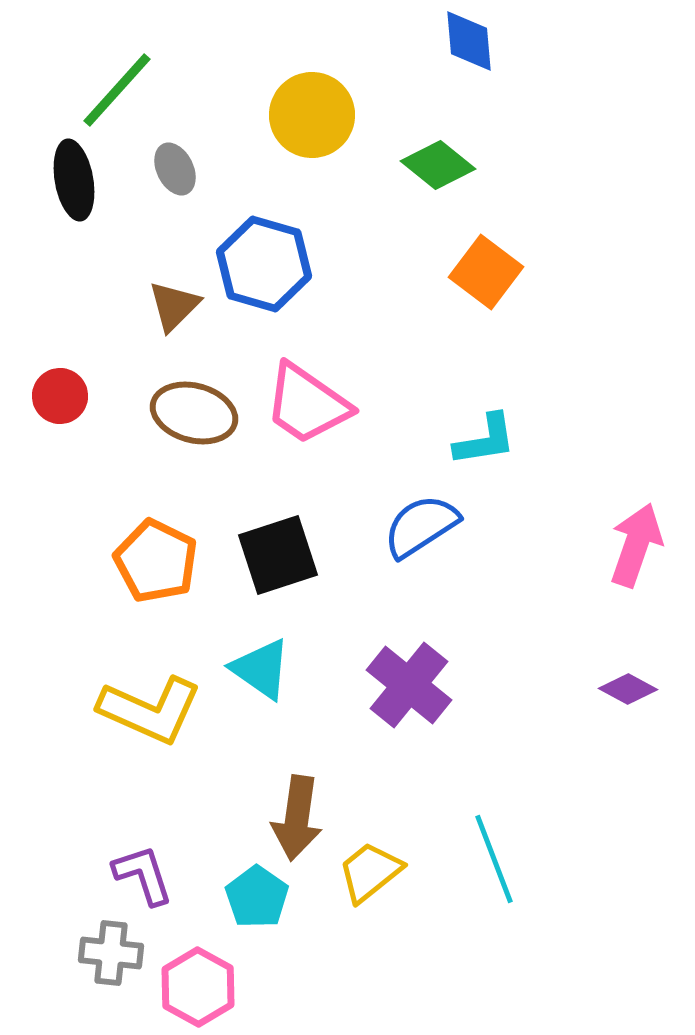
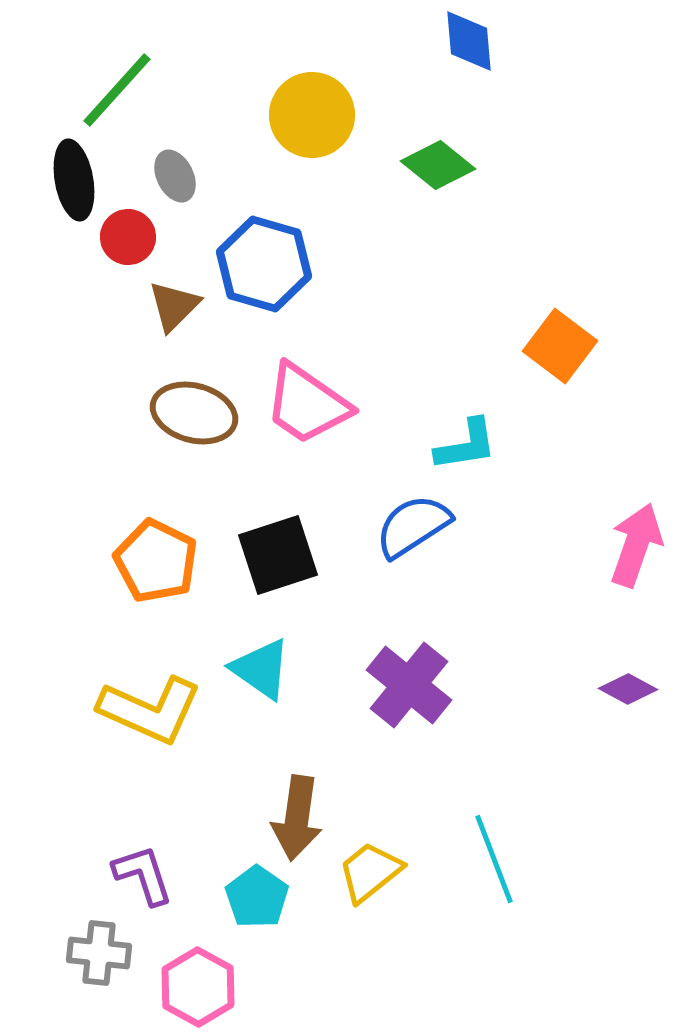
gray ellipse: moved 7 px down
orange square: moved 74 px right, 74 px down
red circle: moved 68 px right, 159 px up
cyan L-shape: moved 19 px left, 5 px down
blue semicircle: moved 8 px left
gray cross: moved 12 px left
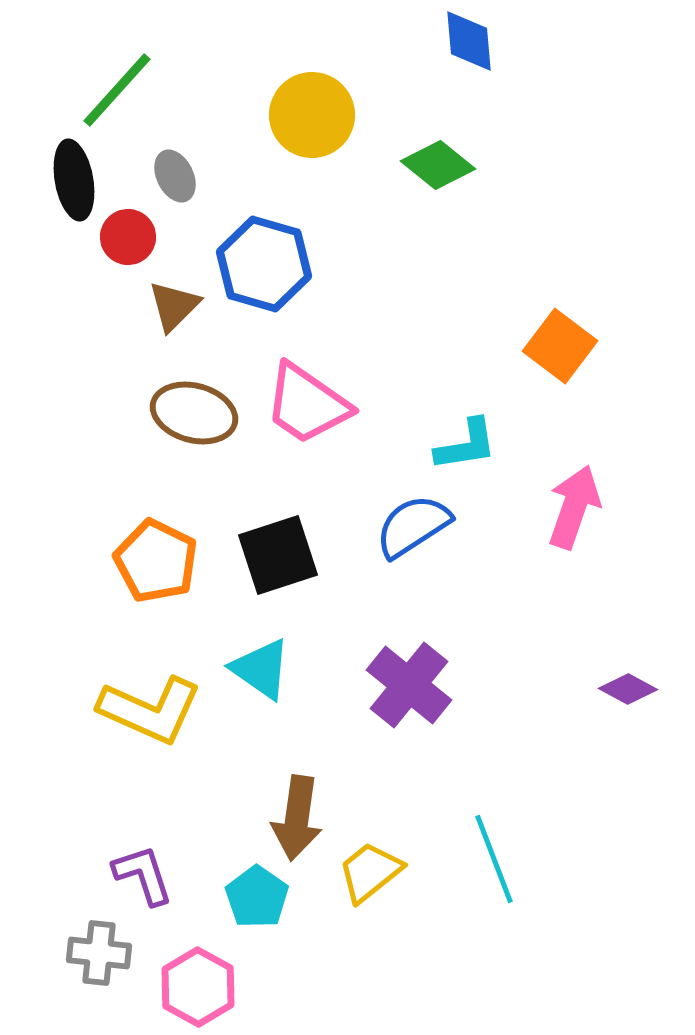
pink arrow: moved 62 px left, 38 px up
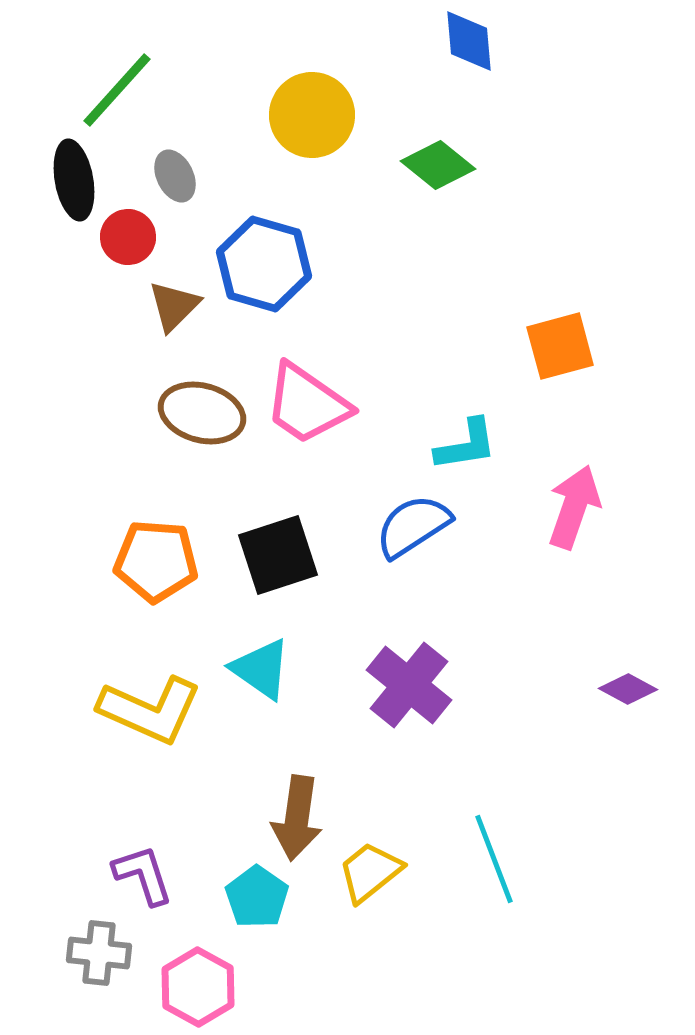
orange square: rotated 38 degrees clockwise
brown ellipse: moved 8 px right
orange pentagon: rotated 22 degrees counterclockwise
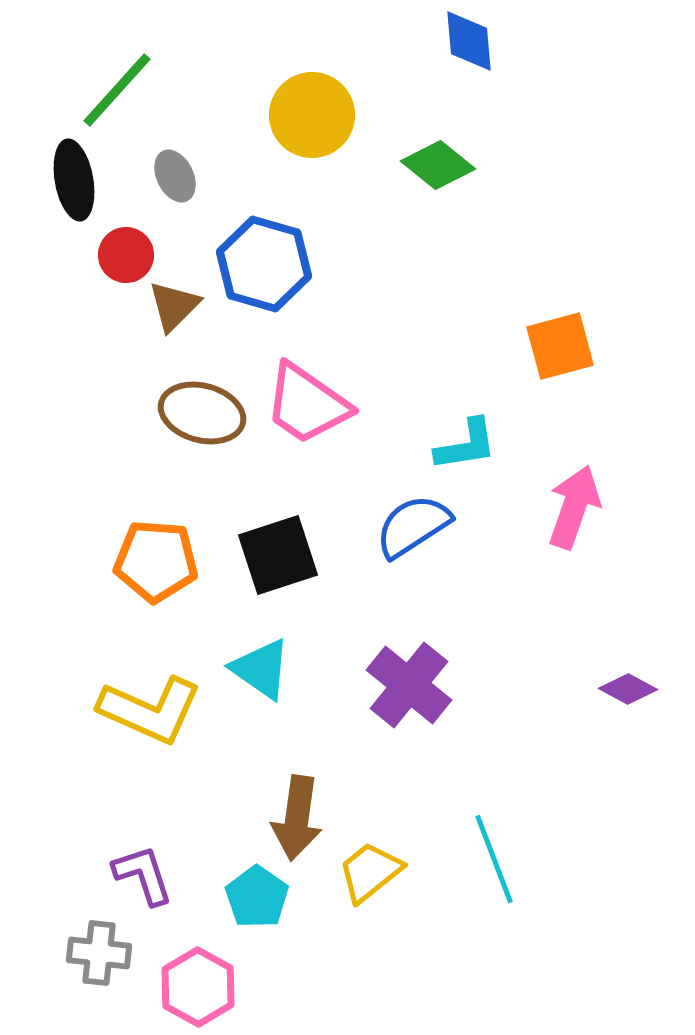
red circle: moved 2 px left, 18 px down
